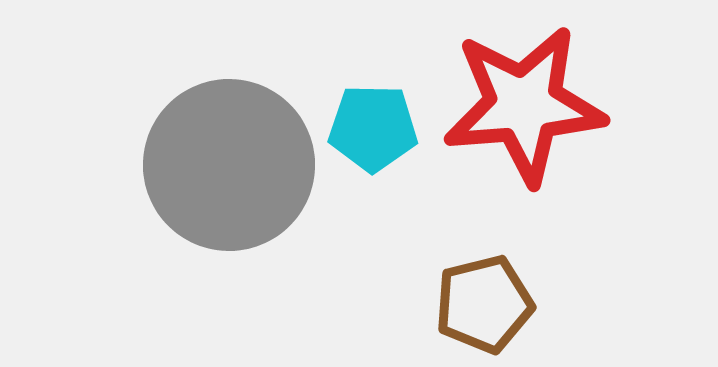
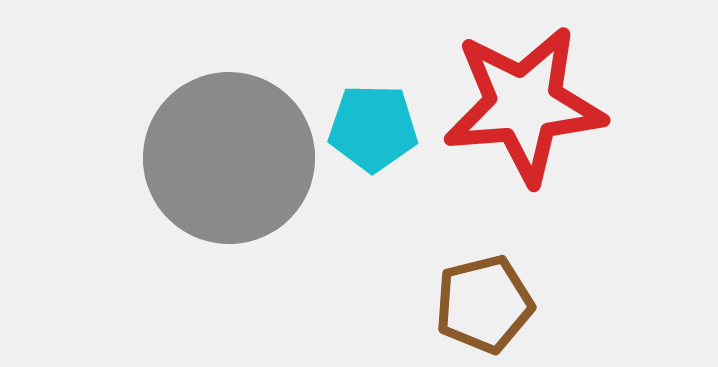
gray circle: moved 7 px up
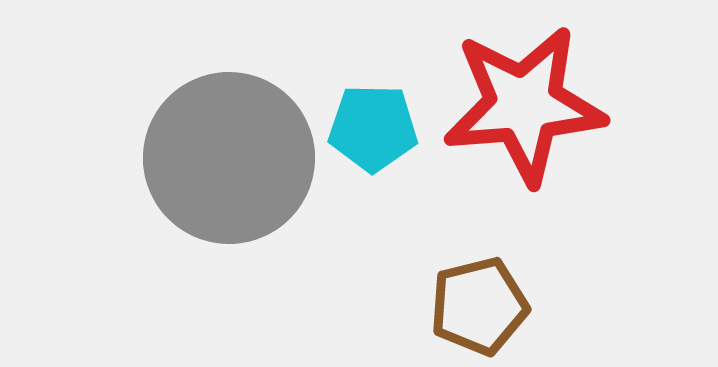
brown pentagon: moved 5 px left, 2 px down
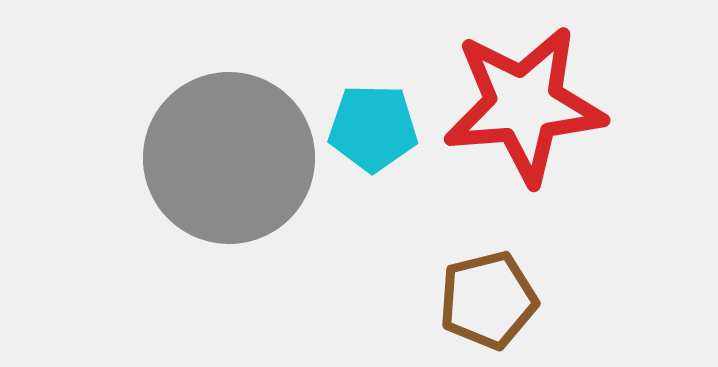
brown pentagon: moved 9 px right, 6 px up
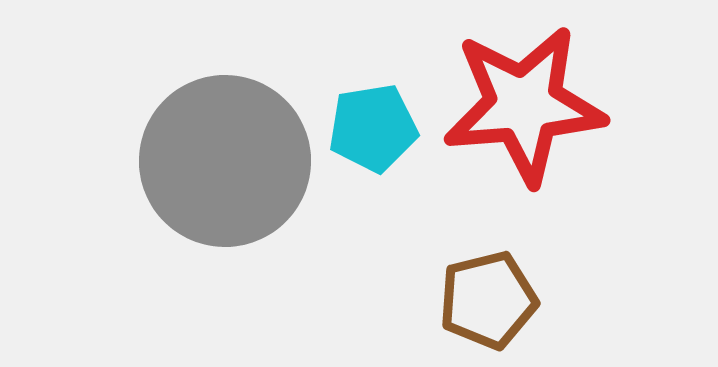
cyan pentagon: rotated 10 degrees counterclockwise
gray circle: moved 4 px left, 3 px down
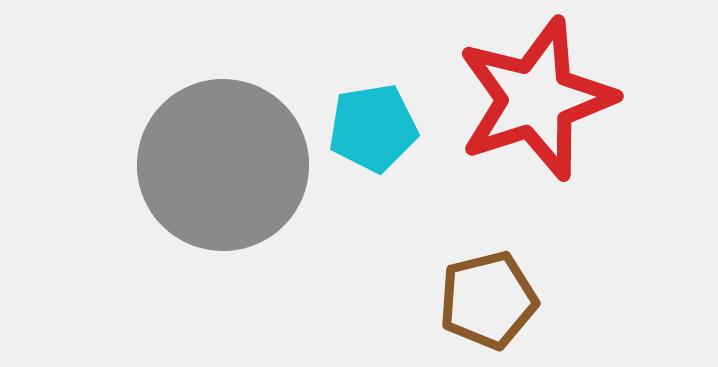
red star: moved 12 px right, 6 px up; rotated 13 degrees counterclockwise
gray circle: moved 2 px left, 4 px down
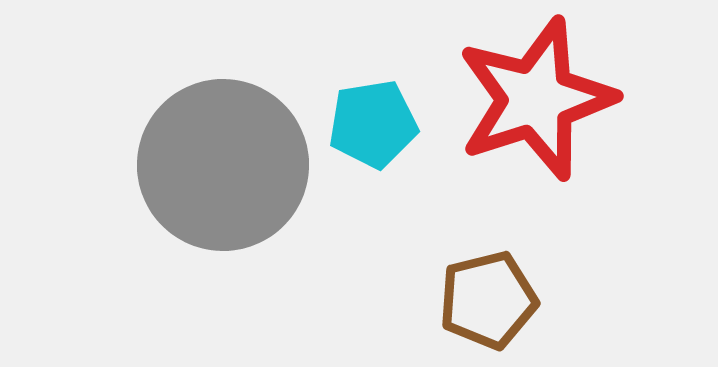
cyan pentagon: moved 4 px up
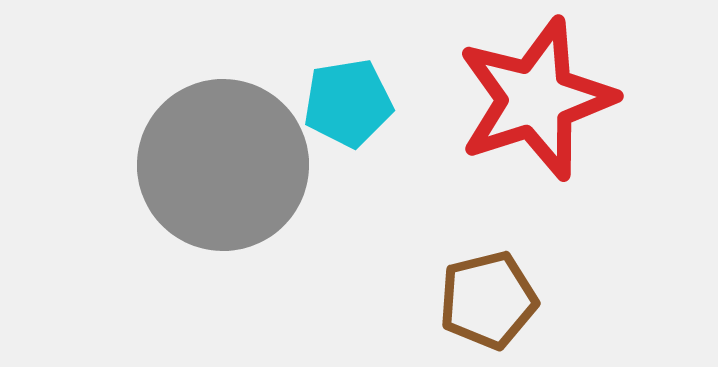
cyan pentagon: moved 25 px left, 21 px up
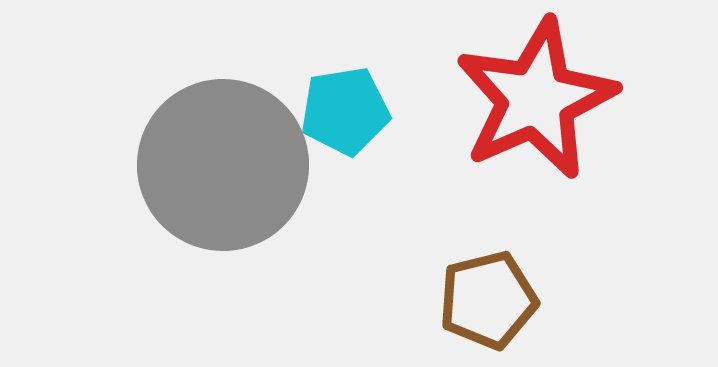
red star: rotated 6 degrees counterclockwise
cyan pentagon: moved 3 px left, 8 px down
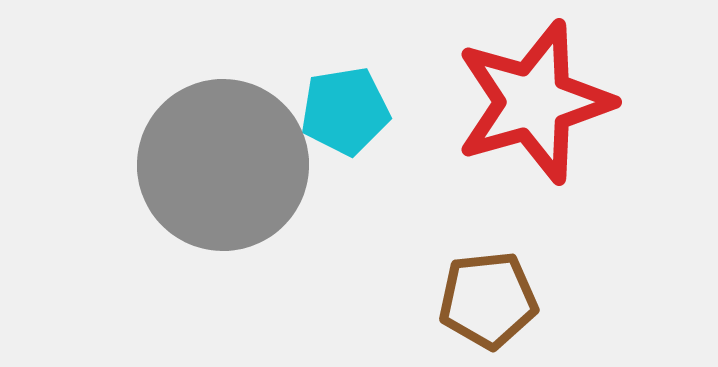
red star: moved 2 px left, 3 px down; rotated 8 degrees clockwise
brown pentagon: rotated 8 degrees clockwise
